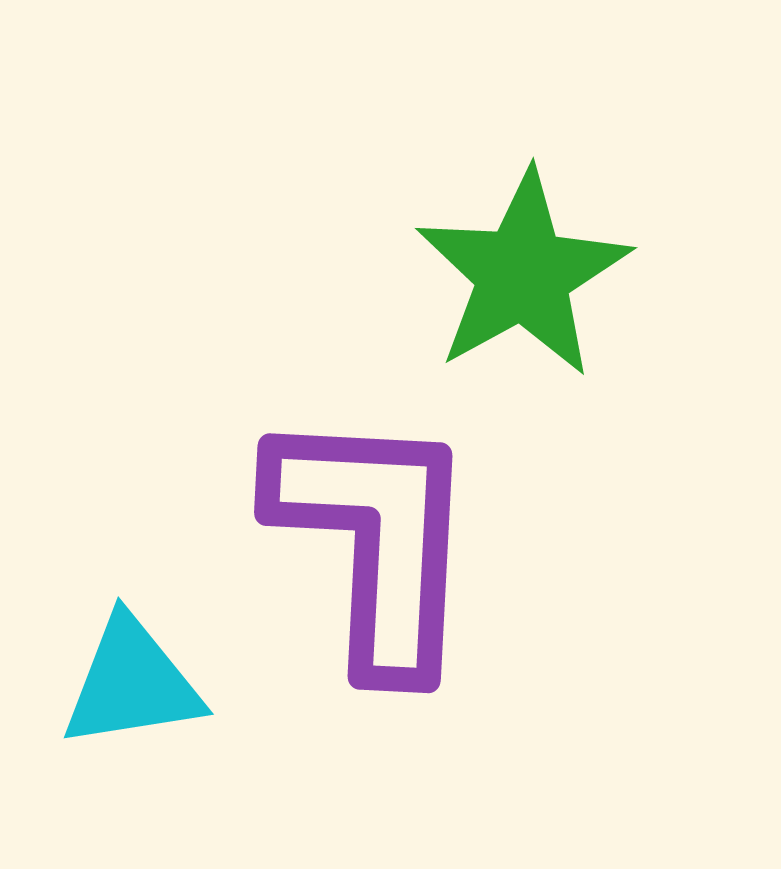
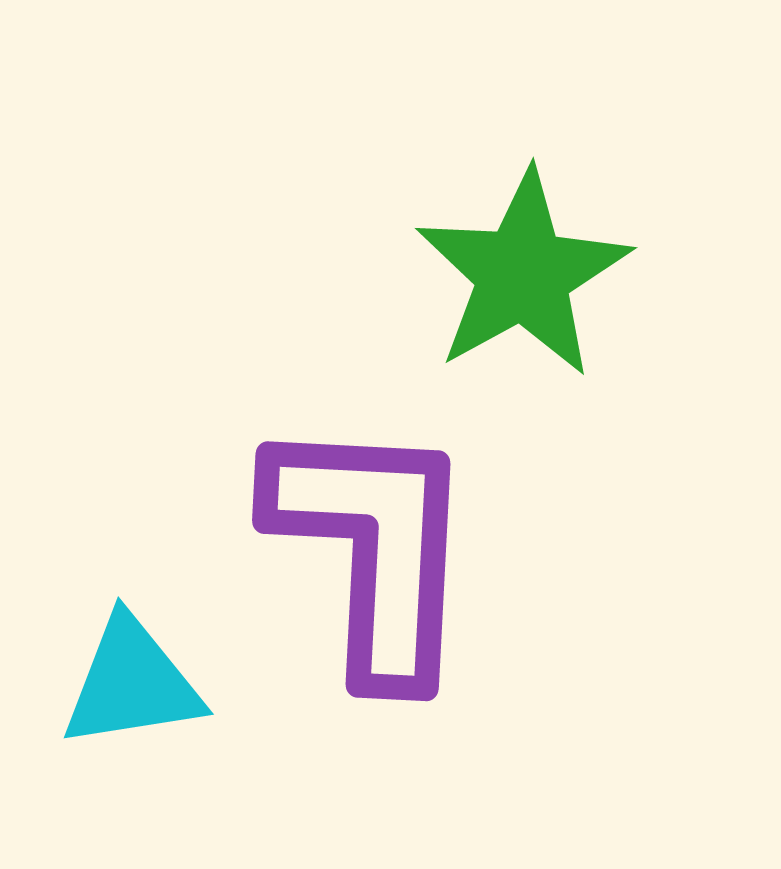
purple L-shape: moved 2 px left, 8 px down
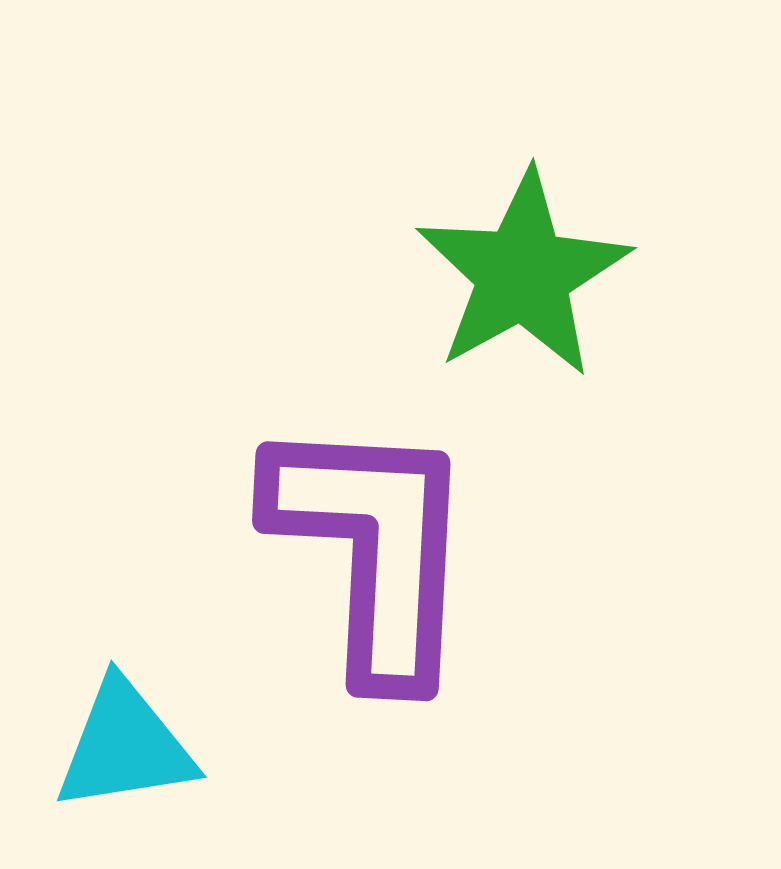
cyan triangle: moved 7 px left, 63 px down
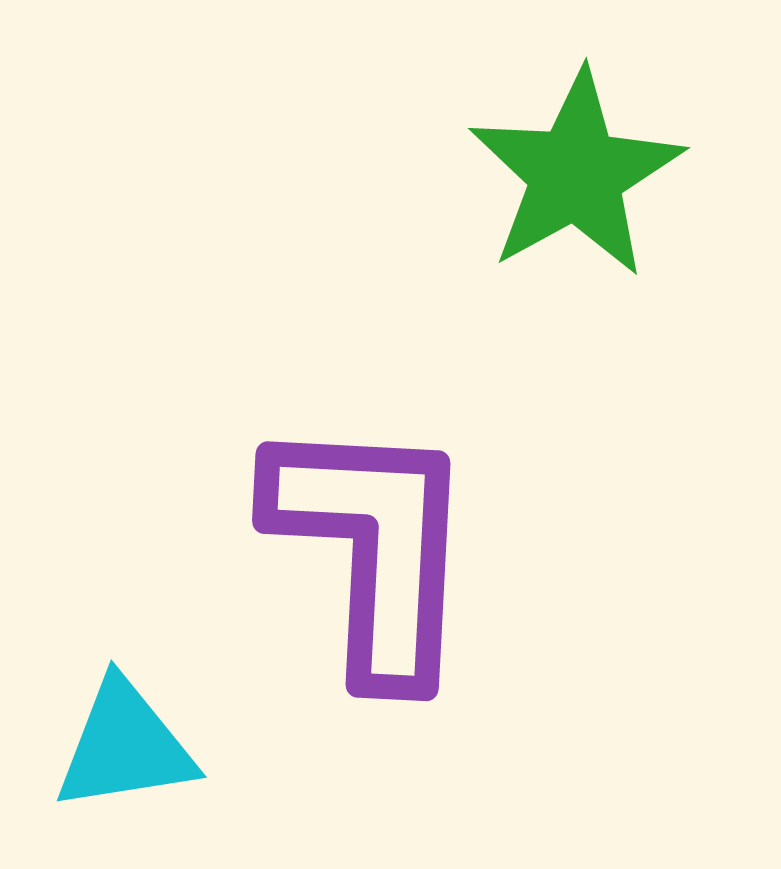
green star: moved 53 px right, 100 px up
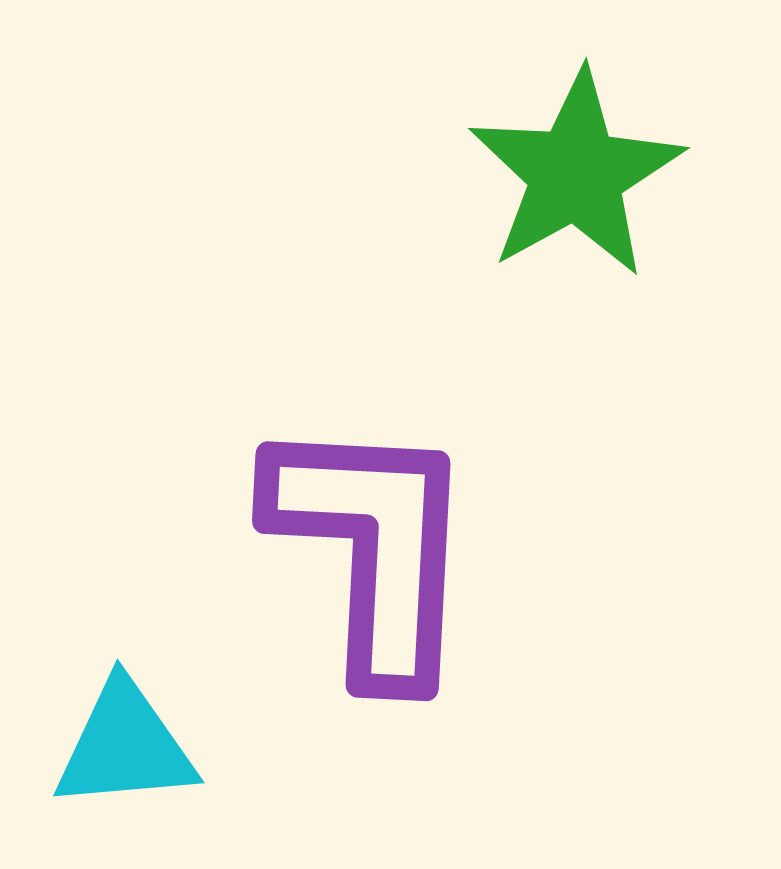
cyan triangle: rotated 4 degrees clockwise
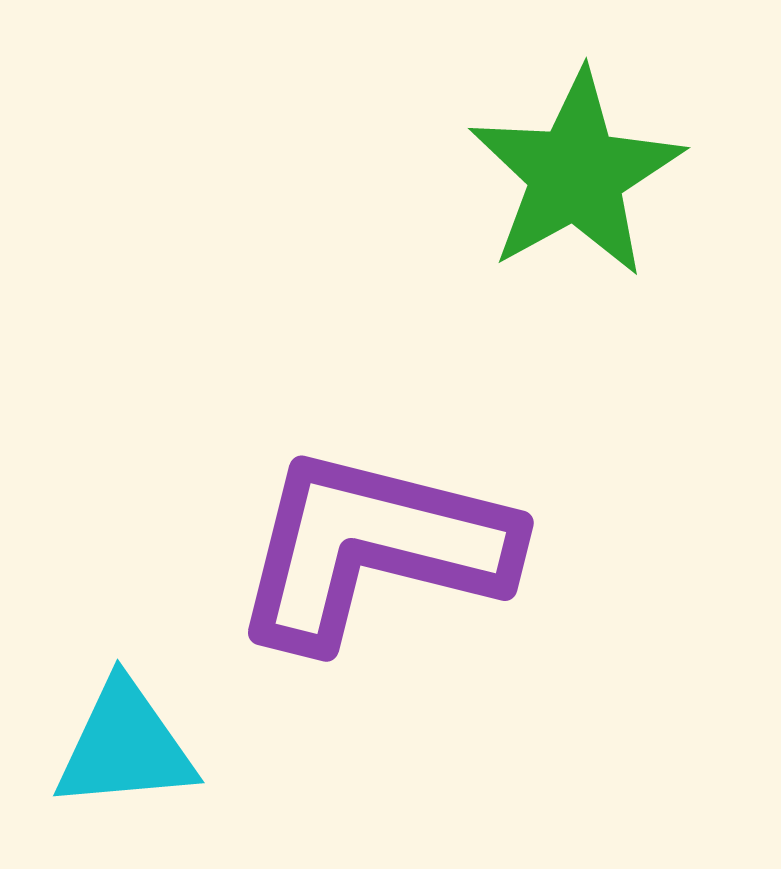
purple L-shape: rotated 79 degrees counterclockwise
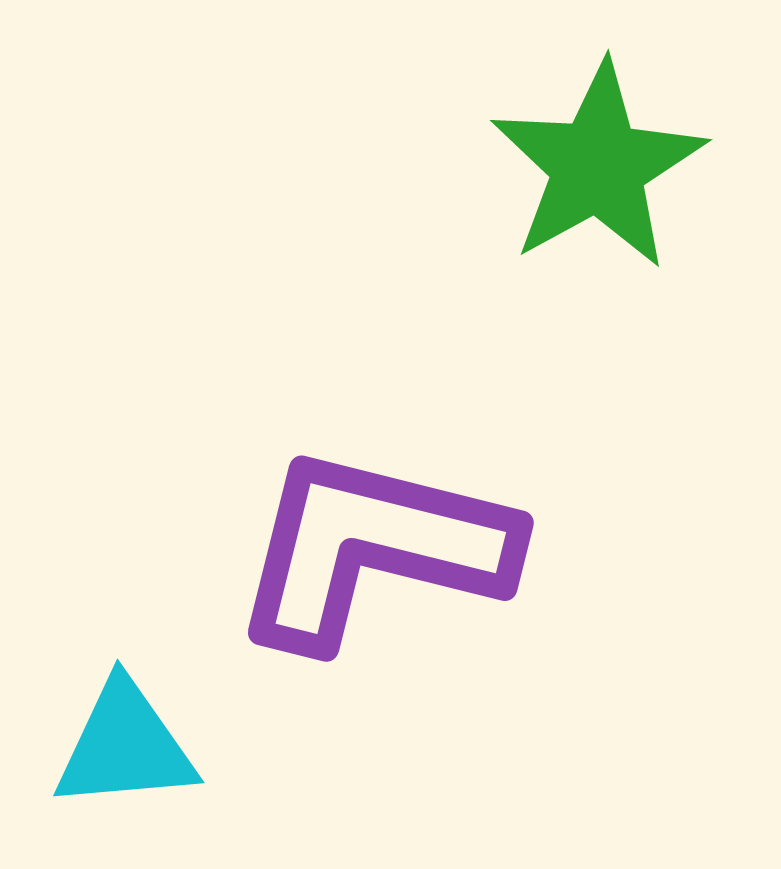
green star: moved 22 px right, 8 px up
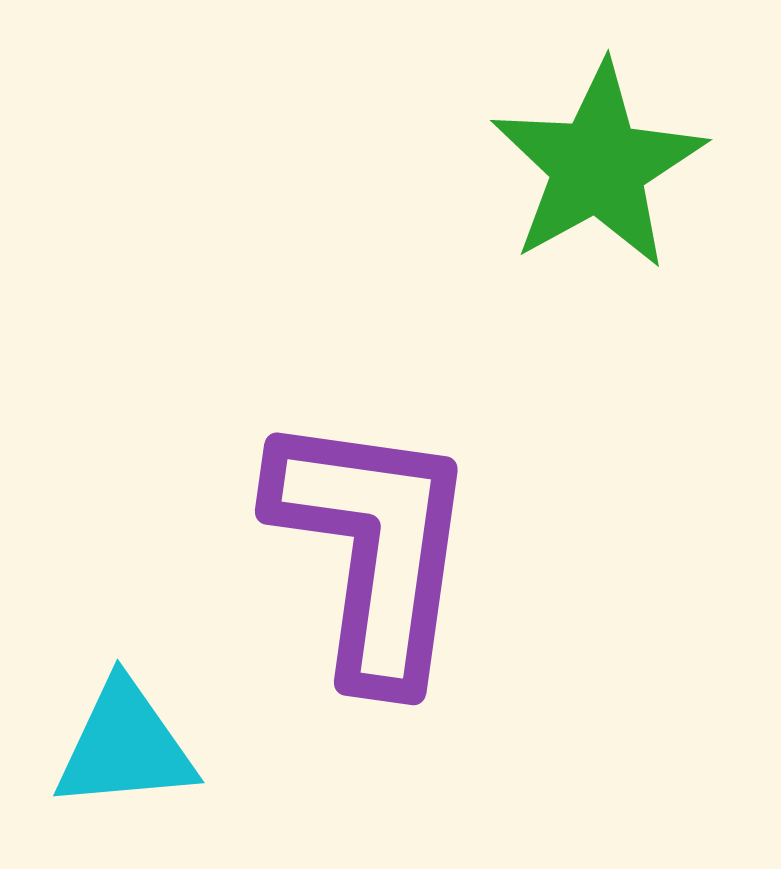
purple L-shape: rotated 84 degrees clockwise
